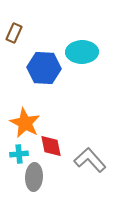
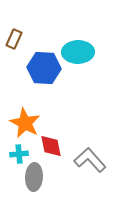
brown rectangle: moved 6 px down
cyan ellipse: moved 4 px left
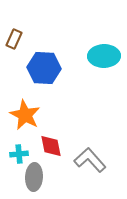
cyan ellipse: moved 26 px right, 4 px down
orange star: moved 8 px up
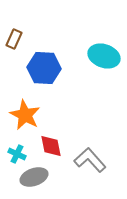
cyan ellipse: rotated 20 degrees clockwise
cyan cross: moved 2 px left; rotated 30 degrees clockwise
gray ellipse: rotated 68 degrees clockwise
